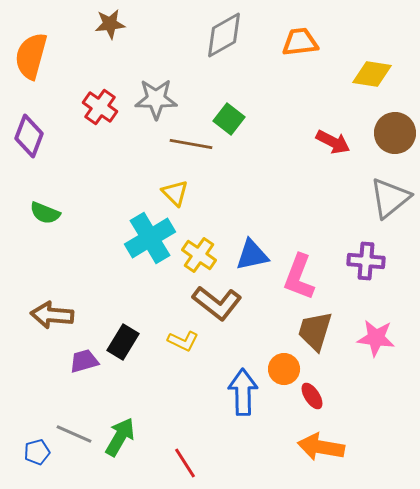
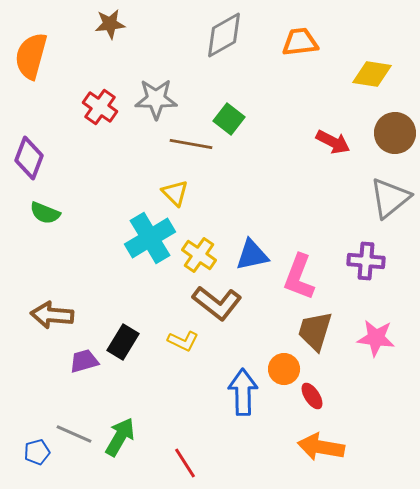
purple diamond: moved 22 px down
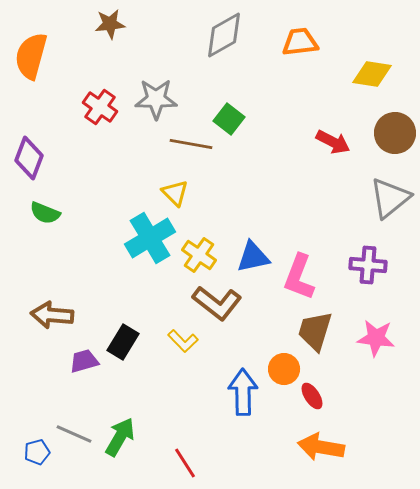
blue triangle: moved 1 px right, 2 px down
purple cross: moved 2 px right, 4 px down
yellow L-shape: rotated 20 degrees clockwise
